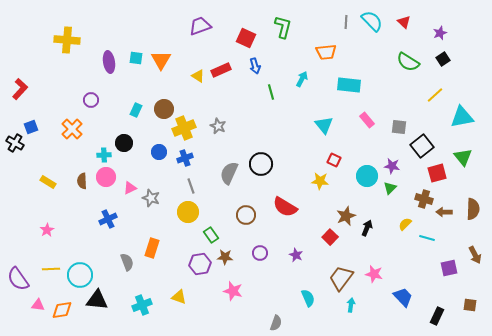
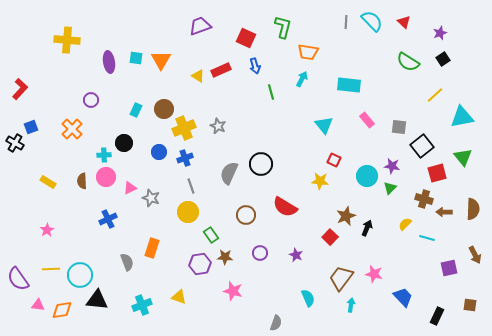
orange trapezoid at (326, 52): moved 18 px left; rotated 15 degrees clockwise
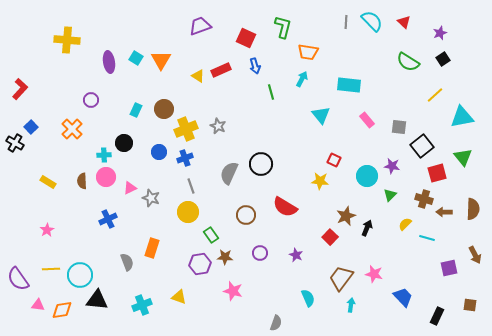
cyan square at (136, 58): rotated 24 degrees clockwise
cyan triangle at (324, 125): moved 3 px left, 10 px up
blue square at (31, 127): rotated 24 degrees counterclockwise
yellow cross at (184, 128): moved 2 px right, 1 px down
green triangle at (390, 188): moved 7 px down
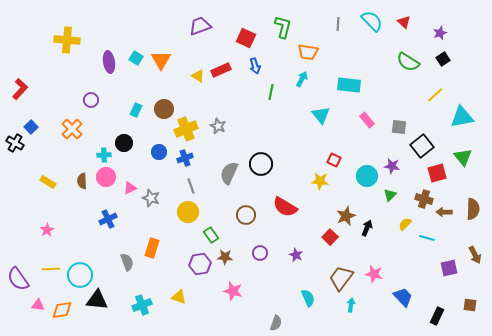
gray line at (346, 22): moved 8 px left, 2 px down
green line at (271, 92): rotated 28 degrees clockwise
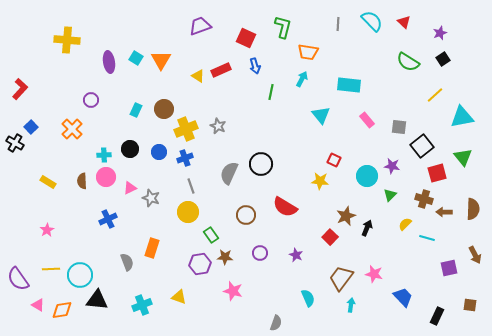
black circle at (124, 143): moved 6 px right, 6 px down
pink triangle at (38, 305): rotated 24 degrees clockwise
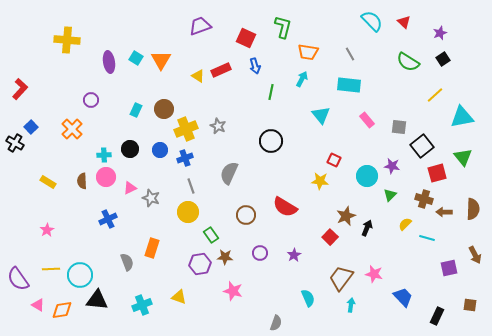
gray line at (338, 24): moved 12 px right, 30 px down; rotated 32 degrees counterclockwise
blue circle at (159, 152): moved 1 px right, 2 px up
black circle at (261, 164): moved 10 px right, 23 px up
purple star at (296, 255): moved 2 px left; rotated 16 degrees clockwise
